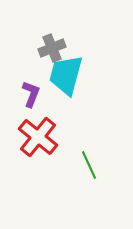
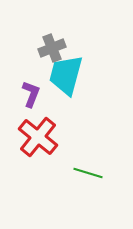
green line: moved 1 px left, 8 px down; rotated 48 degrees counterclockwise
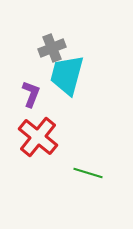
cyan trapezoid: moved 1 px right
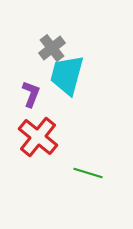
gray cross: rotated 16 degrees counterclockwise
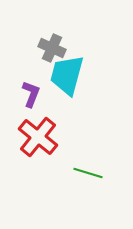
gray cross: rotated 28 degrees counterclockwise
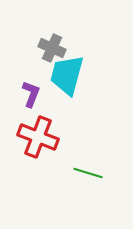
red cross: rotated 18 degrees counterclockwise
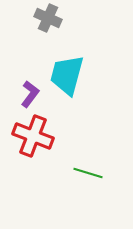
gray cross: moved 4 px left, 30 px up
purple L-shape: moved 1 px left; rotated 16 degrees clockwise
red cross: moved 5 px left, 1 px up
